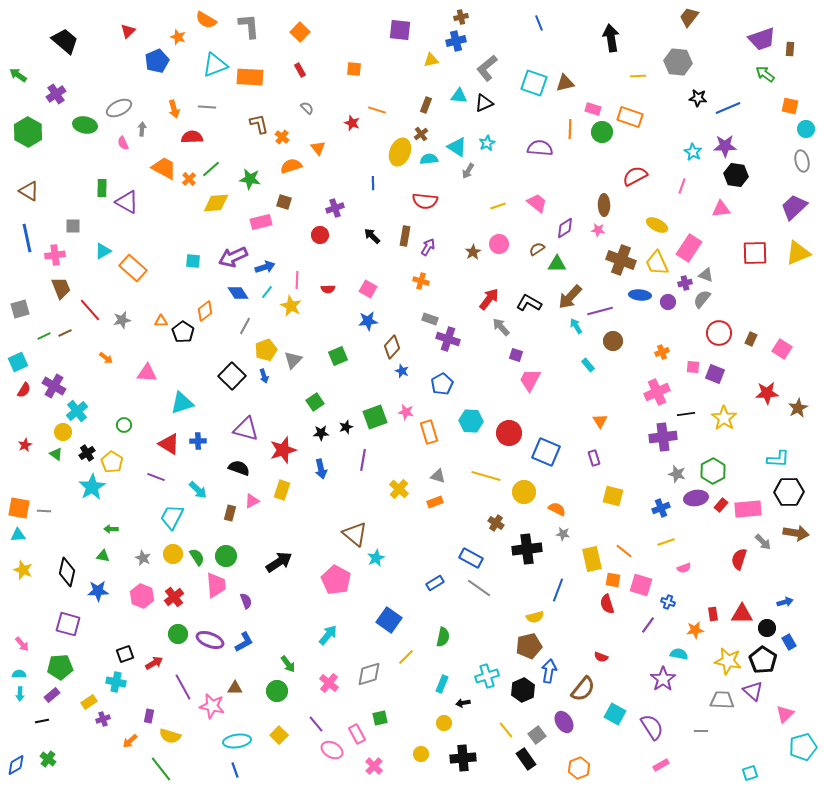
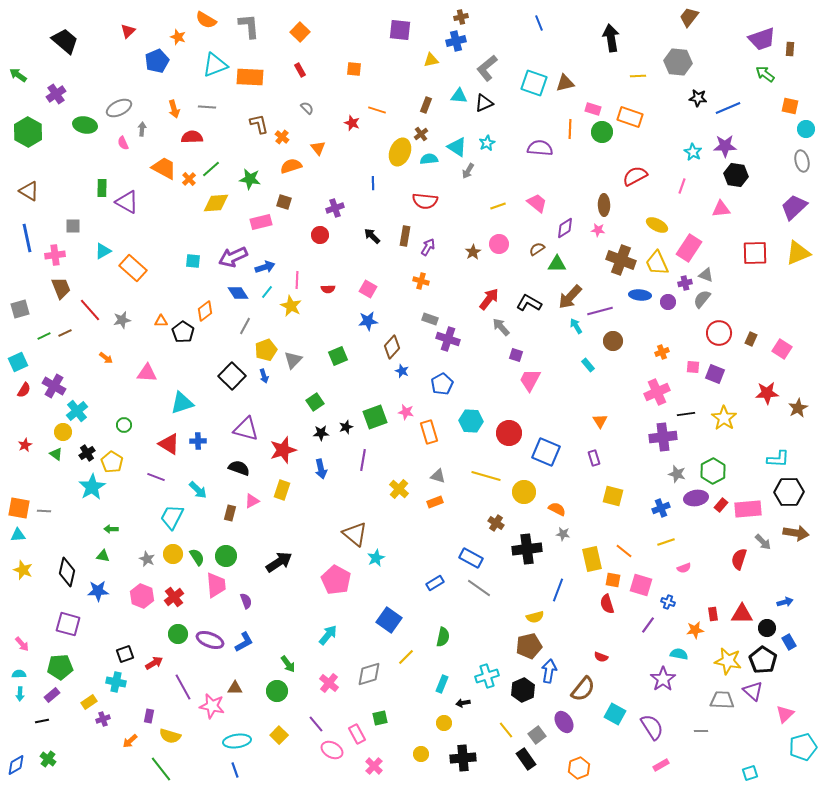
gray star at (143, 558): moved 4 px right, 1 px down
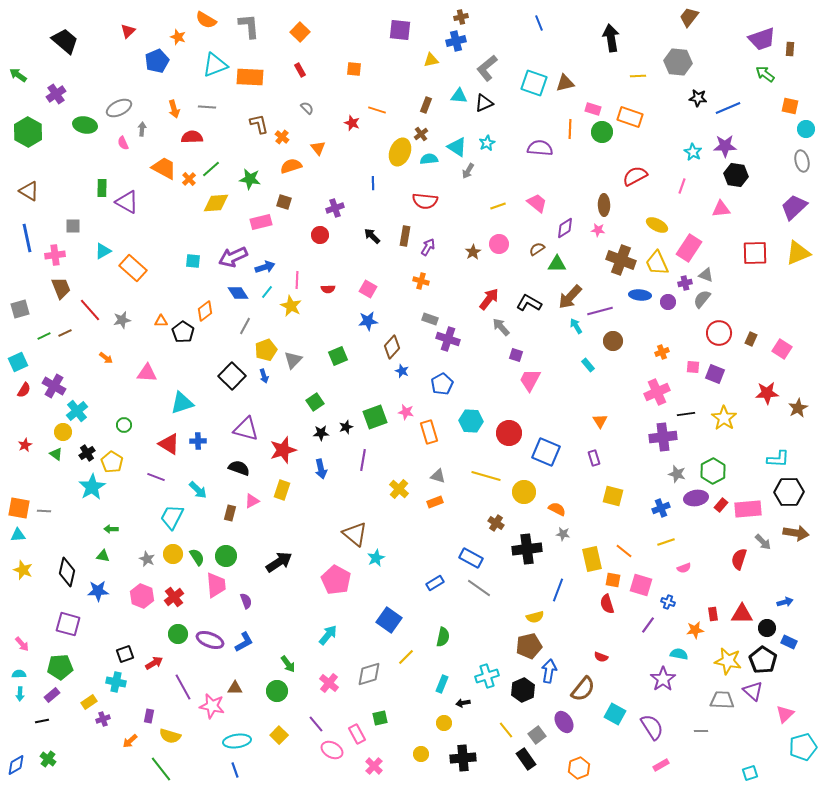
blue rectangle at (789, 642): rotated 35 degrees counterclockwise
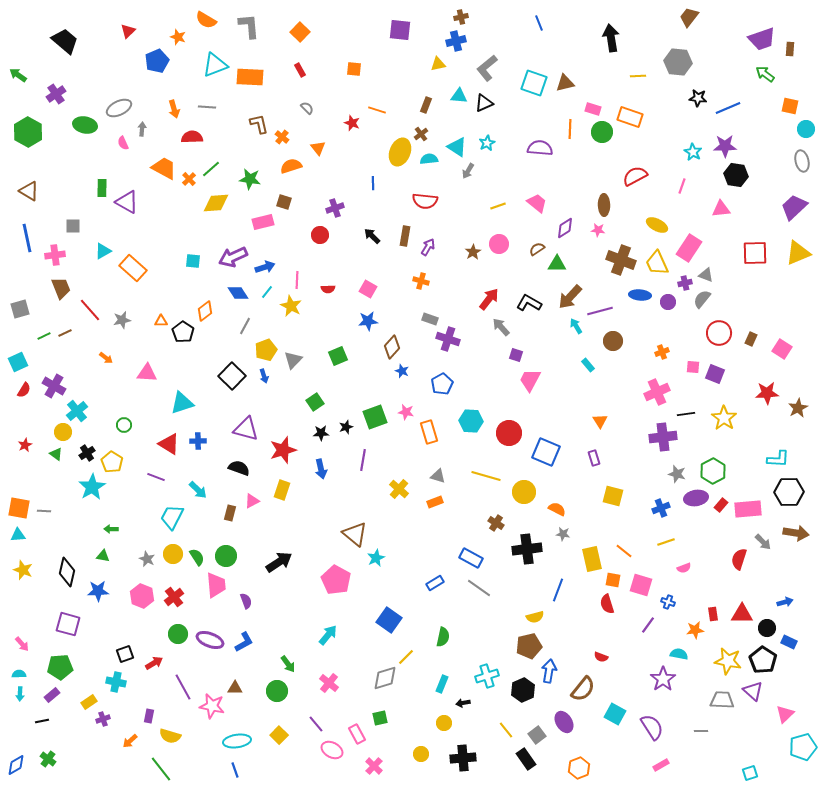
yellow triangle at (431, 60): moved 7 px right, 4 px down
pink rectangle at (261, 222): moved 2 px right
gray diamond at (369, 674): moved 16 px right, 4 px down
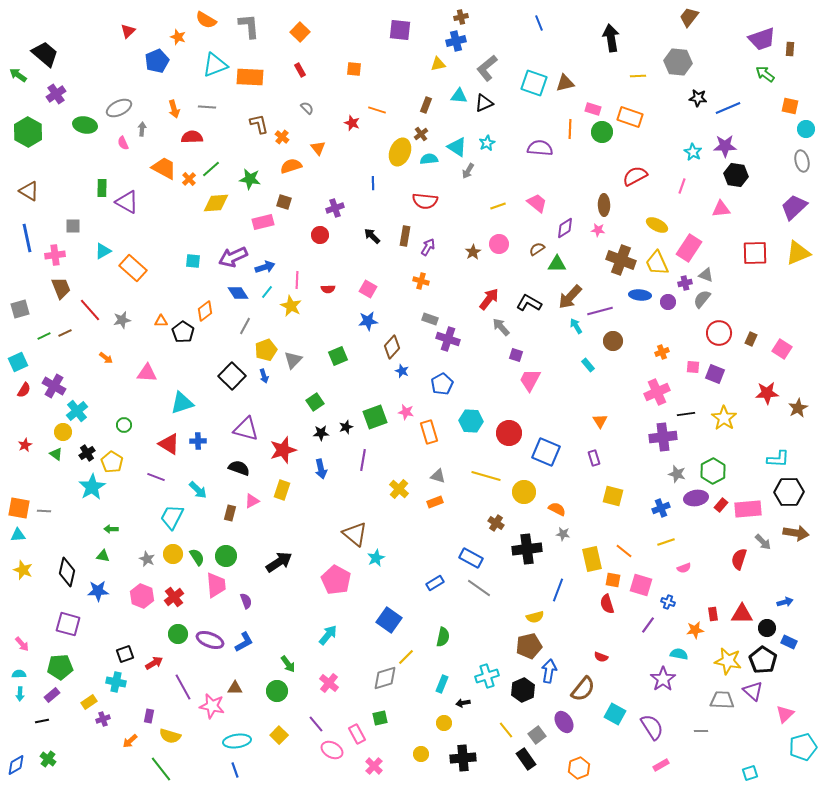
black trapezoid at (65, 41): moved 20 px left, 13 px down
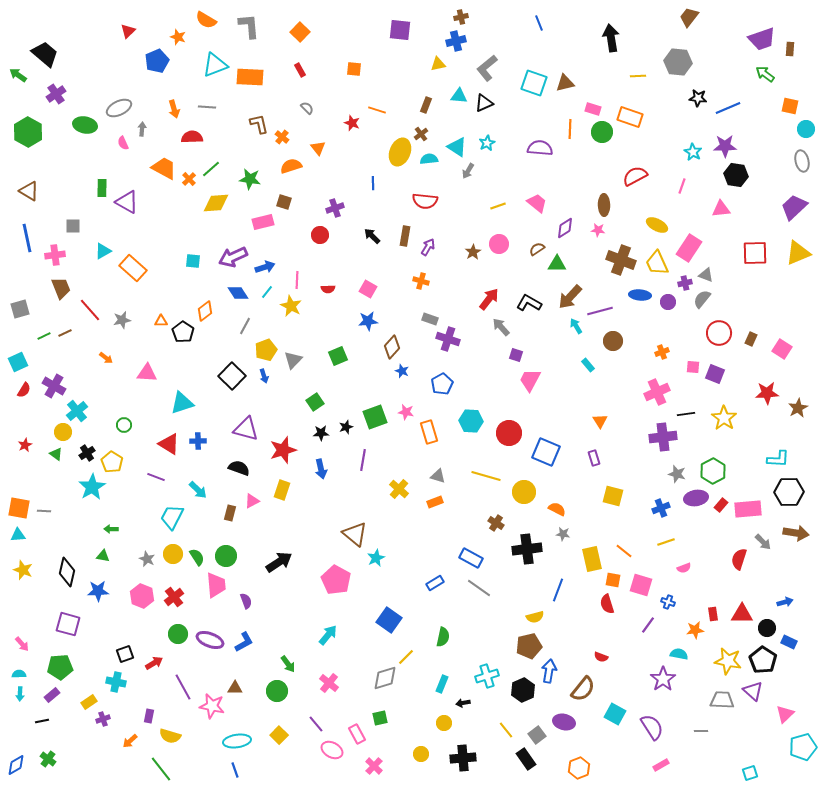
purple ellipse at (564, 722): rotated 45 degrees counterclockwise
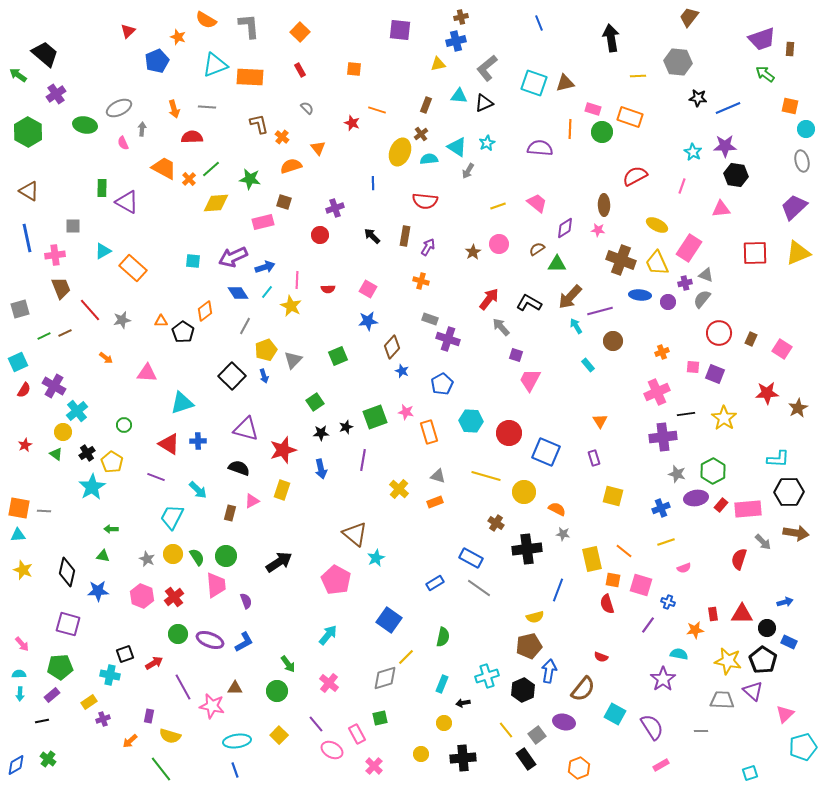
cyan cross at (116, 682): moved 6 px left, 7 px up
